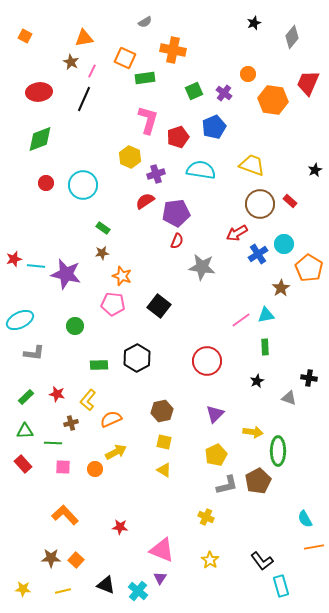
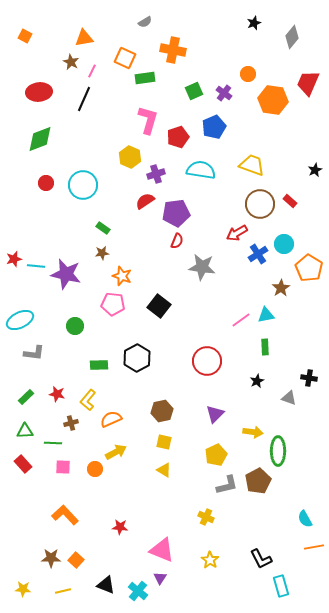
black L-shape at (262, 561): moved 1 px left, 2 px up; rotated 10 degrees clockwise
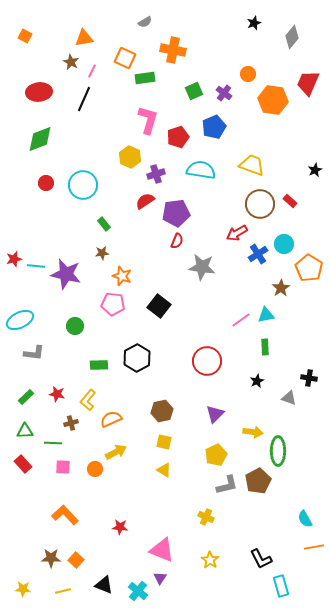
green rectangle at (103, 228): moved 1 px right, 4 px up; rotated 16 degrees clockwise
black triangle at (106, 585): moved 2 px left
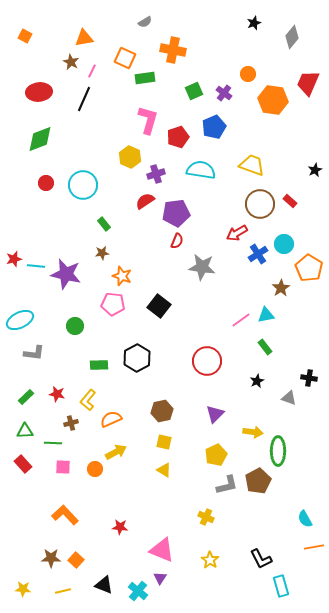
green rectangle at (265, 347): rotated 35 degrees counterclockwise
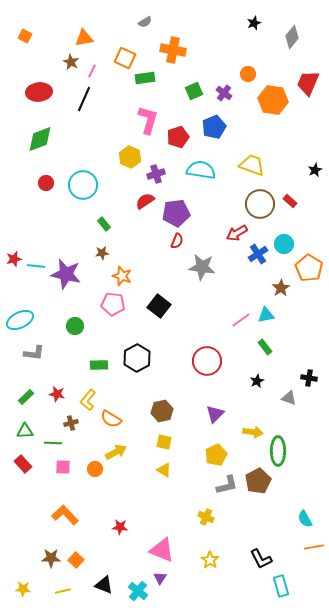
orange semicircle at (111, 419): rotated 125 degrees counterclockwise
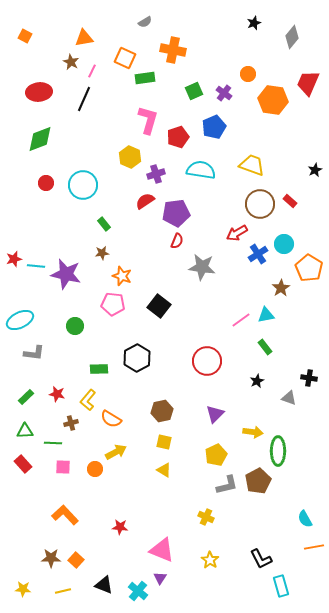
green rectangle at (99, 365): moved 4 px down
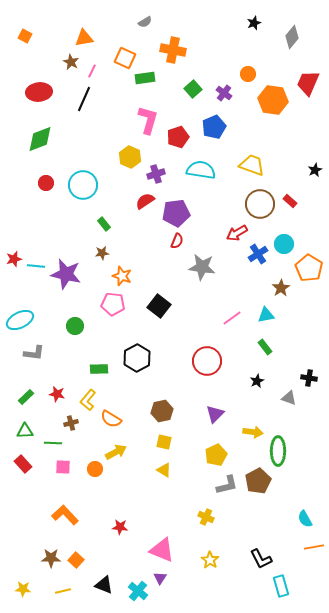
green square at (194, 91): moved 1 px left, 2 px up; rotated 18 degrees counterclockwise
pink line at (241, 320): moved 9 px left, 2 px up
